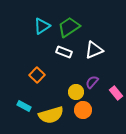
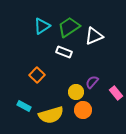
white triangle: moved 14 px up
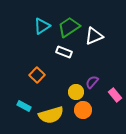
pink rectangle: moved 1 px left, 2 px down
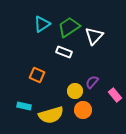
cyan triangle: moved 2 px up
white triangle: rotated 24 degrees counterclockwise
orange square: rotated 21 degrees counterclockwise
yellow circle: moved 1 px left, 1 px up
cyan rectangle: rotated 16 degrees counterclockwise
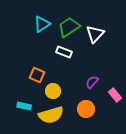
white triangle: moved 1 px right, 2 px up
yellow circle: moved 22 px left
orange circle: moved 3 px right, 1 px up
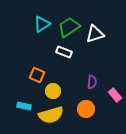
white triangle: rotated 30 degrees clockwise
purple semicircle: rotated 144 degrees clockwise
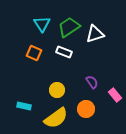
cyan triangle: rotated 30 degrees counterclockwise
orange square: moved 3 px left, 22 px up
purple semicircle: rotated 40 degrees counterclockwise
yellow circle: moved 4 px right, 1 px up
yellow semicircle: moved 5 px right, 3 px down; rotated 20 degrees counterclockwise
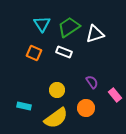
orange circle: moved 1 px up
